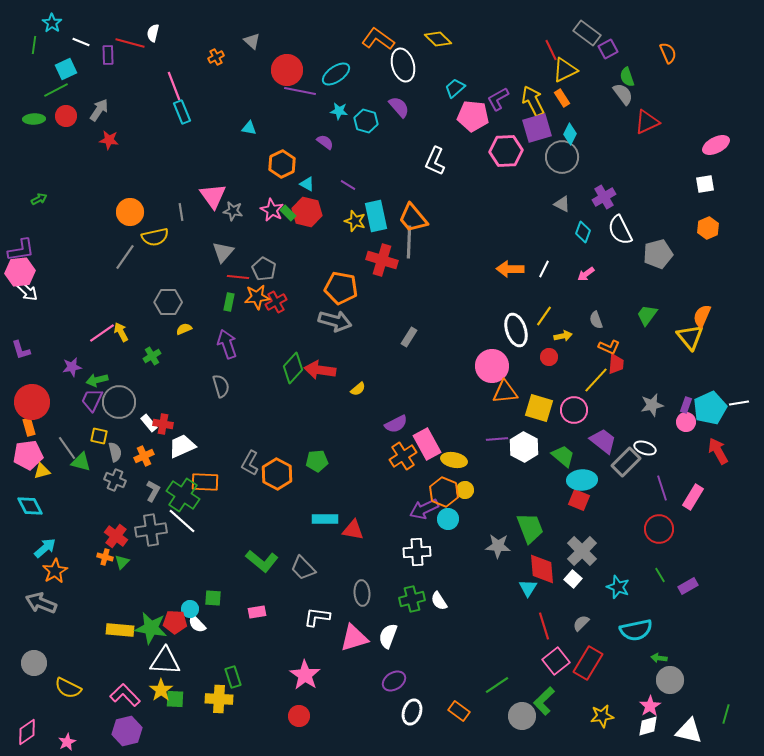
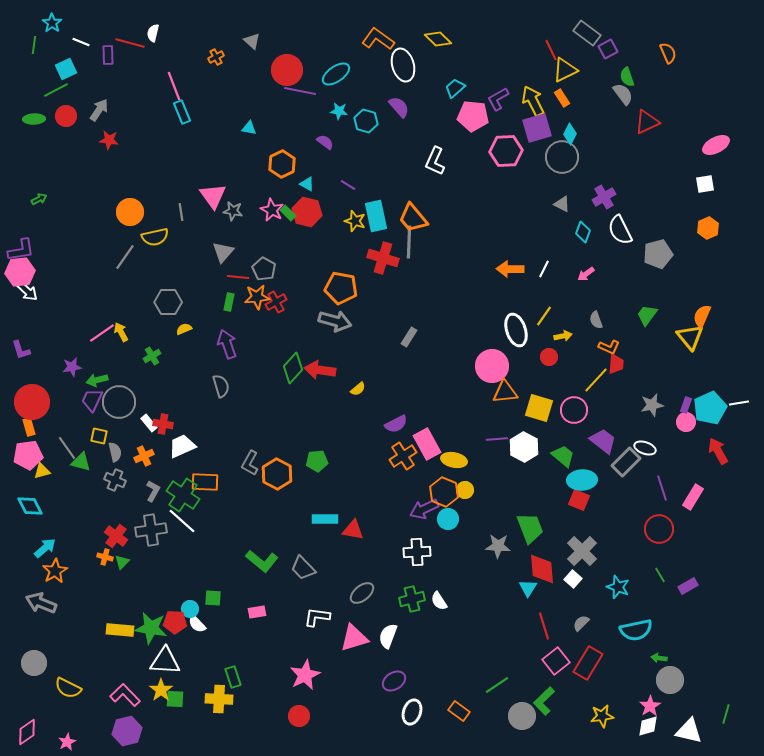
red cross at (382, 260): moved 1 px right, 2 px up
gray ellipse at (362, 593): rotated 55 degrees clockwise
pink star at (305, 675): rotated 12 degrees clockwise
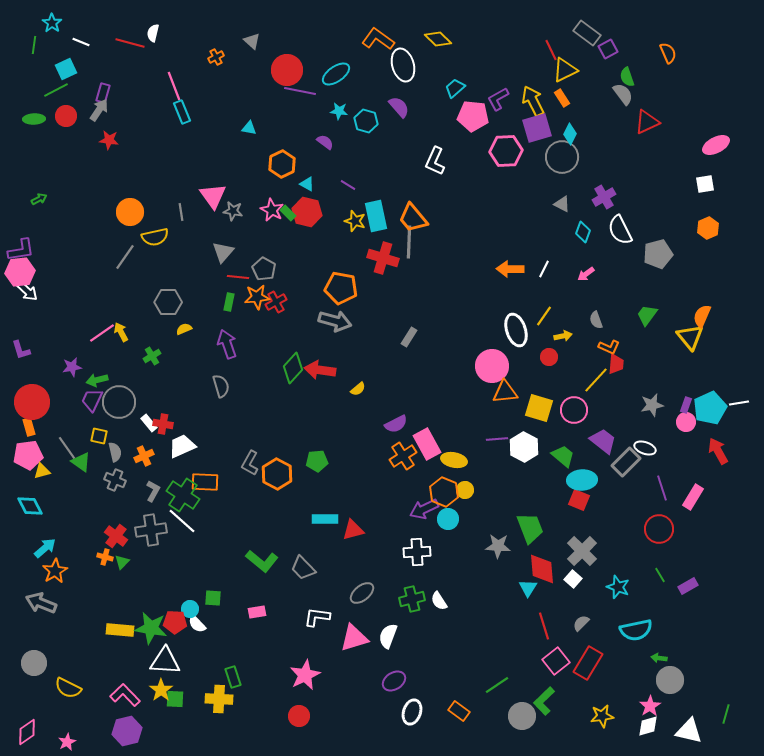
purple rectangle at (108, 55): moved 5 px left, 38 px down; rotated 18 degrees clockwise
green triangle at (81, 462): rotated 20 degrees clockwise
red triangle at (353, 530): rotated 25 degrees counterclockwise
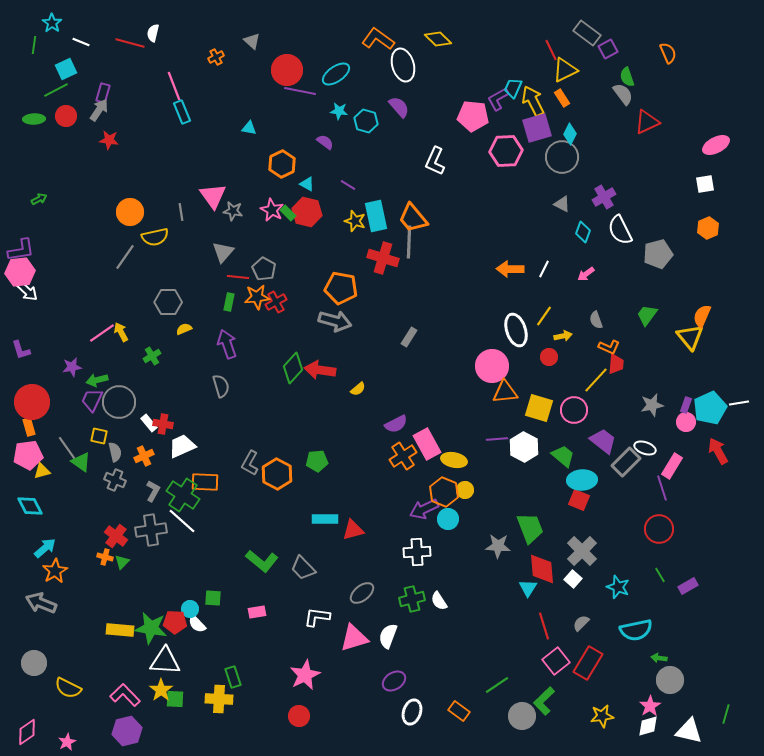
cyan trapezoid at (455, 88): moved 58 px right; rotated 25 degrees counterclockwise
pink rectangle at (693, 497): moved 21 px left, 31 px up
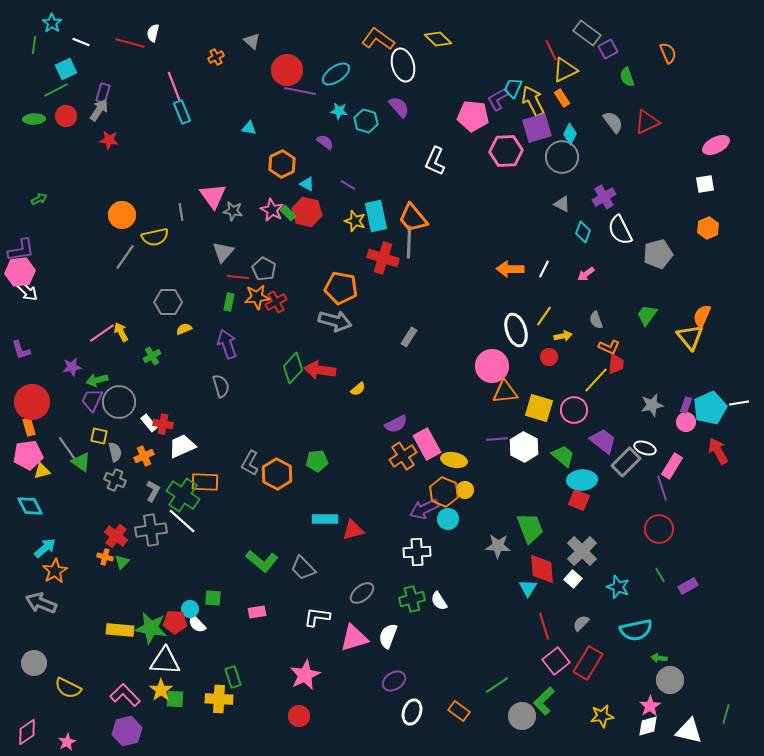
gray semicircle at (623, 94): moved 10 px left, 28 px down
orange circle at (130, 212): moved 8 px left, 3 px down
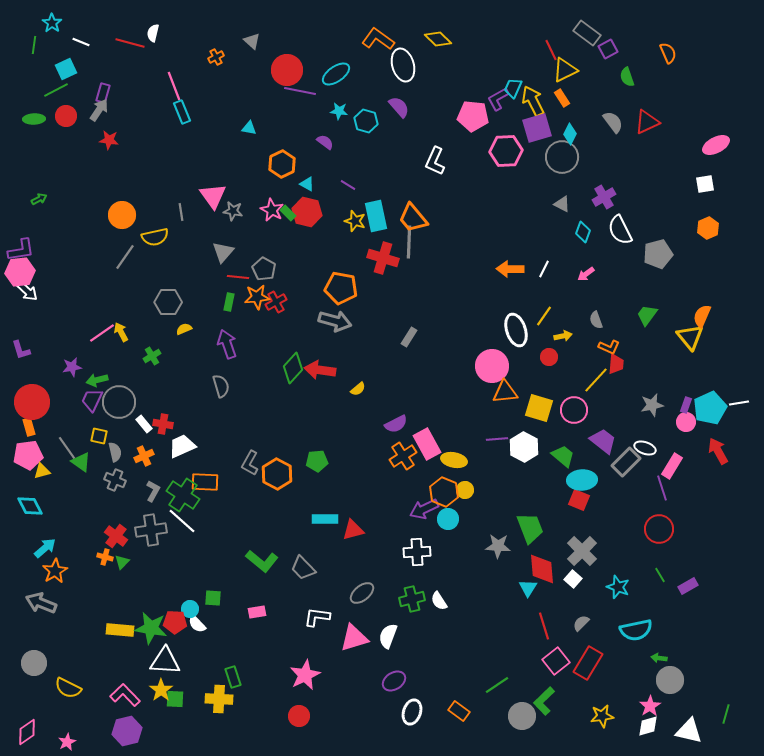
white rectangle at (149, 423): moved 5 px left, 1 px down
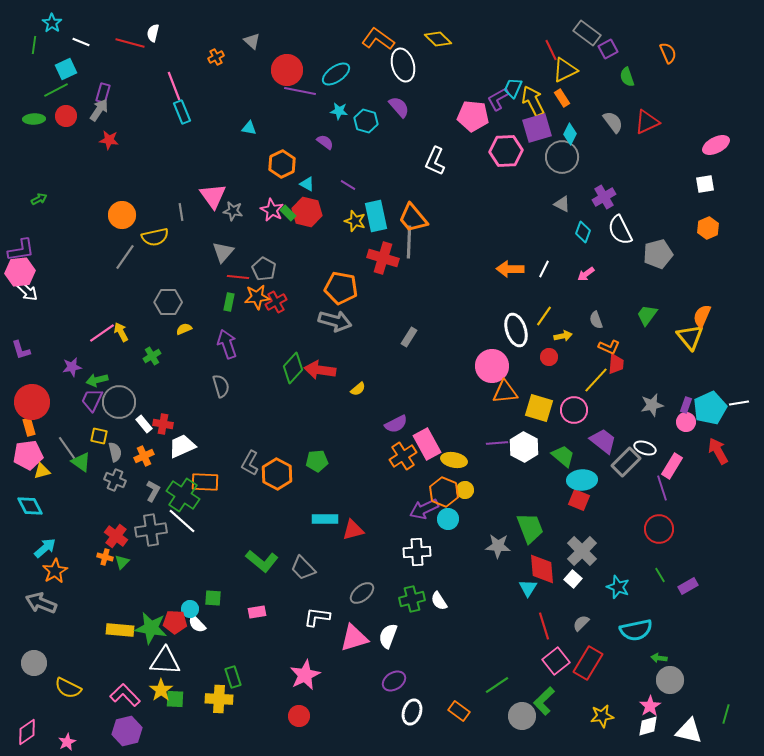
purple line at (497, 439): moved 4 px down
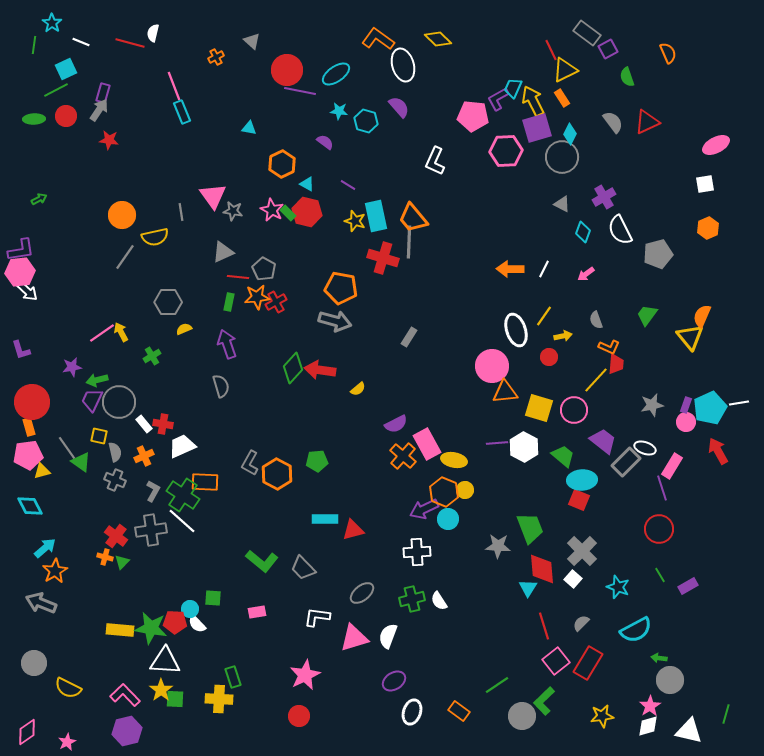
gray triangle at (223, 252): rotated 25 degrees clockwise
orange cross at (403, 456): rotated 16 degrees counterclockwise
cyan semicircle at (636, 630): rotated 16 degrees counterclockwise
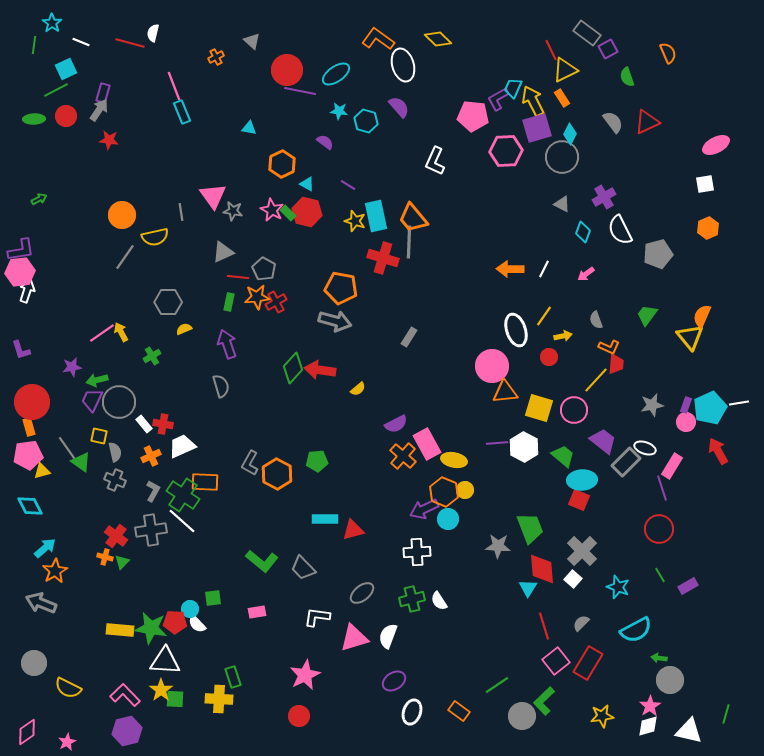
white arrow at (27, 291): rotated 115 degrees counterclockwise
orange cross at (144, 456): moved 7 px right
green square at (213, 598): rotated 12 degrees counterclockwise
